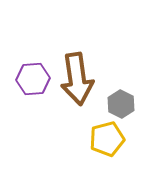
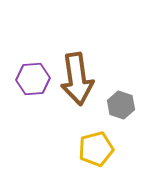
gray hexagon: moved 1 px down; rotated 8 degrees counterclockwise
yellow pentagon: moved 11 px left, 10 px down
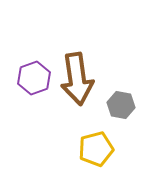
purple hexagon: moved 1 px right, 1 px up; rotated 16 degrees counterclockwise
gray hexagon: rotated 8 degrees counterclockwise
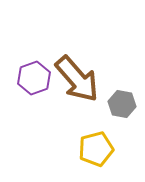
brown arrow: rotated 33 degrees counterclockwise
gray hexagon: moved 1 px right, 1 px up
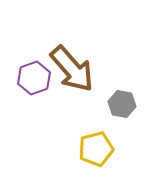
brown arrow: moved 5 px left, 10 px up
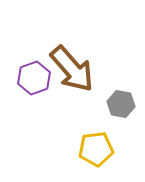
gray hexagon: moved 1 px left
yellow pentagon: rotated 8 degrees clockwise
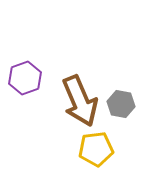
brown arrow: moved 8 px right, 32 px down; rotated 18 degrees clockwise
purple hexagon: moved 9 px left
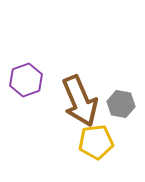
purple hexagon: moved 1 px right, 2 px down
yellow pentagon: moved 7 px up
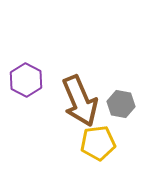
purple hexagon: rotated 12 degrees counterclockwise
yellow pentagon: moved 2 px right, 1 px down
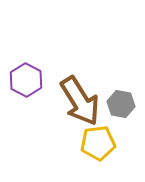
brown arrow: rotated 9 degrees counterclockwise
